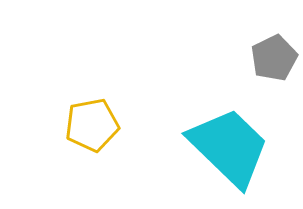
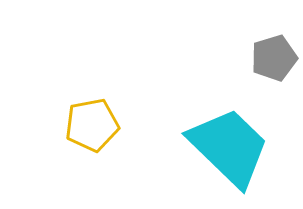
gray pentagon: rotated 9 degrees clockwise
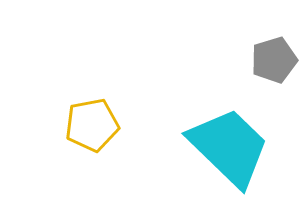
gray pentagon: moved 2 px down
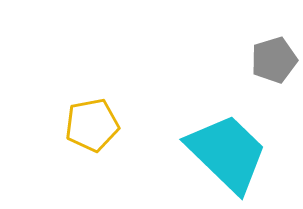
cyan trapezoid: moved 2 px left, 6 px down
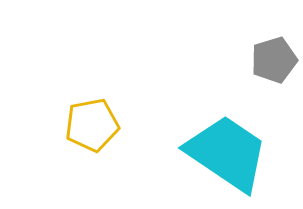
cyan trapezoid: rotated 10 degrees counterclockwise
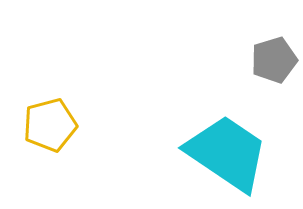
yellow pentagon: moved 42 px left; rotated 4 degrees counterclockwise
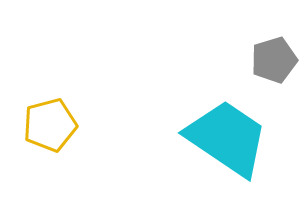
cyan trapezoid: moved 15 px up
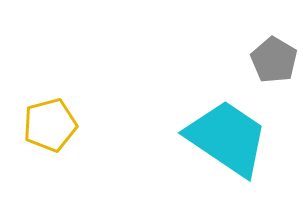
gray pentagon: rotated 24 degrees counterclockwise
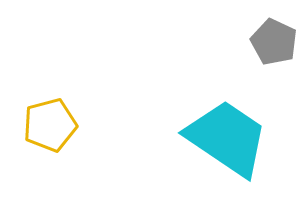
gray pentagon: moved 18 px up; rotated 6 degrees counterclockwise
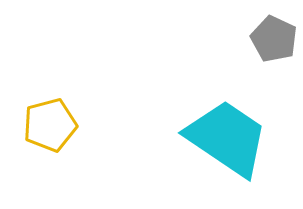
gray pentagon: moved 3 px up
